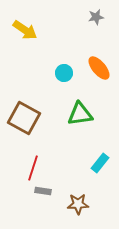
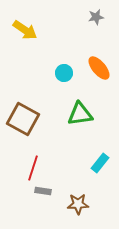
brown square: moved 1 px left, 1 px down
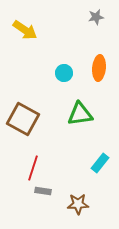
orange ellipse: rotated 45 degrees clockwise
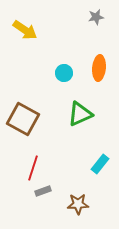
green triangle: rotated 16 degrees counterclockwise
cyan rectangle: moved 1 px down
gray rectangle: rotated 28 degrees counterclockwise
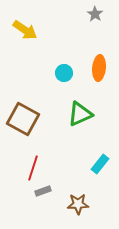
gray star: moved 1 px left, 3 px up; rotated 28 degrees counterclockwise
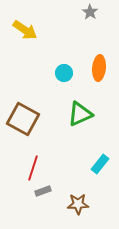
gray star: moved 5 px left, 2 px up
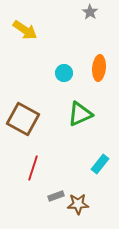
gray rectangle: moved 13 px right, 5 px down
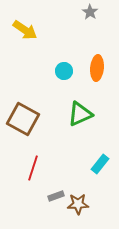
orange ellipse: moved 2 px left
cyan circle: moved 2 px up
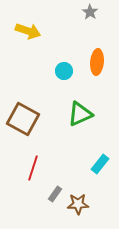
yellow arrow: moved 3 px right, 1 px down; rotated 15 degrees counterclockwise
orange ellipse: moved 6 px up
gray rectangle: moved 1 px left, 2 px up; rotated 35 degrees counterclockwise
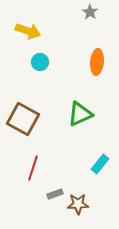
cyan circle: moved 24 px left, 9 px up
gray rectangle: rotated 35 degrees clockwise
